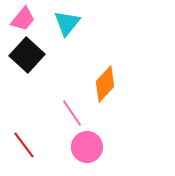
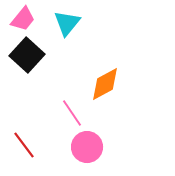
orange diamond: rotated 18 degrees clockwise
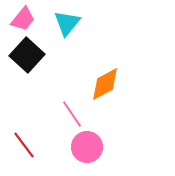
pink line: moved 1 px down
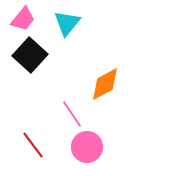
black square: moved 3 px right
red line: moved 9 px right
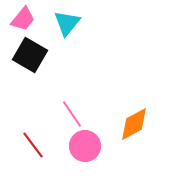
black square: rotated 12 degrees counterclockwise
orange diamond: moved 29 px right, 40 px down
pink circle: moved 2 px left, 1 px up
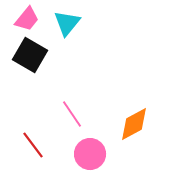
pink trapezoid: moved 4 px right
pink circle: moved 5 px right, 8 px down
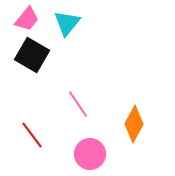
black square: moved 2 px right
pink line: moved 6 px right, 10 px up
orange diamond: rotated 33 degrees counterclockwise
red line: moved 1 px left, 10 px up
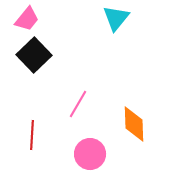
cyan triangle: moved 49 px right, 5 px up
black square: moved 2 px right; rotated 16 degrees clockwise
pink line: rotated 64 degrees clockwise
orange diamond: rotated 30 degrees counterclockwise
red line: rotated 40 degrees clockwise
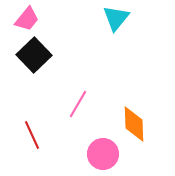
red line: rotated 28 degrees counterclockwise
pink circle: moved 13 px right
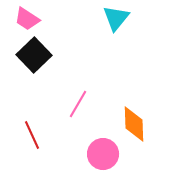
pink trapezoid: rotated 84 degrees clockwise
